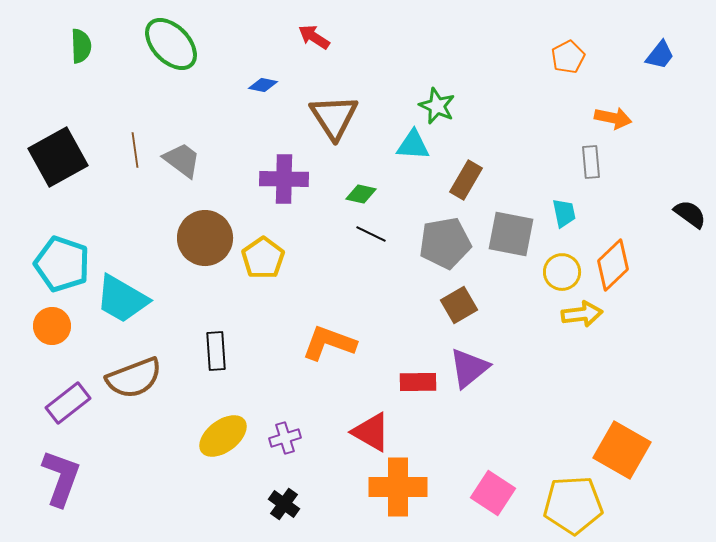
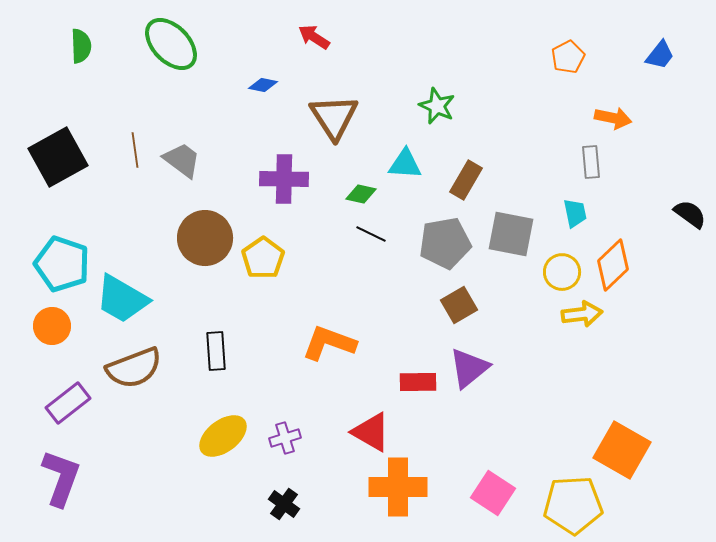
cyan triangle at (413, 145): moved 8 px left, 19 px down
cyan trapezoid at (564, 213): moved 11 px right
brown semicircle at (134, 378): moved 10 px up
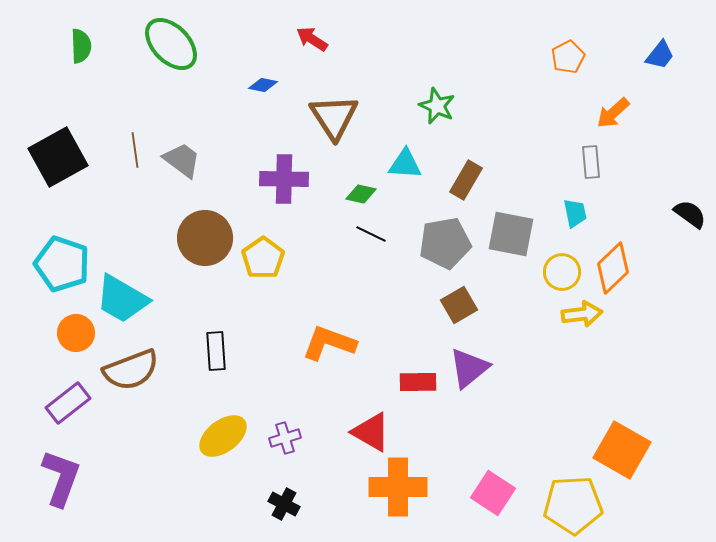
red arrow at (314, 37): moved 2 px left, 2 px down
orange arrow at (613, 118): moved 5 px up; rotated 126 degrees clockwise
orange diamond at (613, 265): moved 3 px down
orange circle at (52, 326): moved 24 px right, 7 px down
brown semicircle at (134, 368): moved 3 px left, 2 px down
black cross at (284, 504): rotated 8 degrees counterclockwise
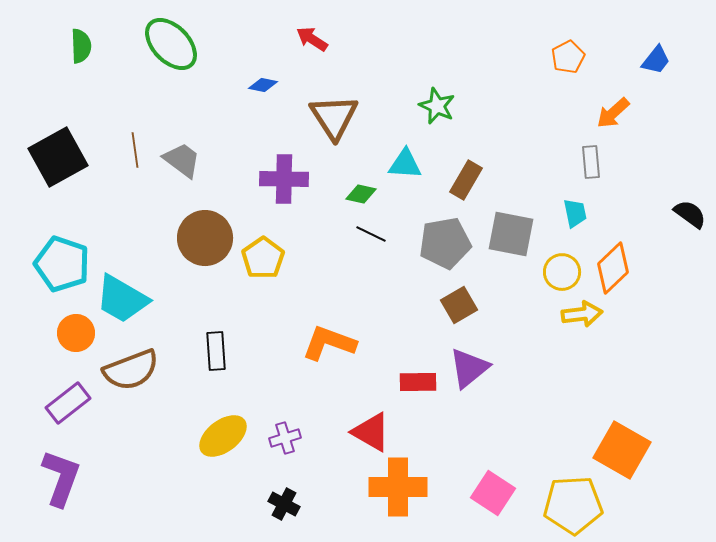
blue trapezoid at (660, 55): moved 4 px left, 5 px down
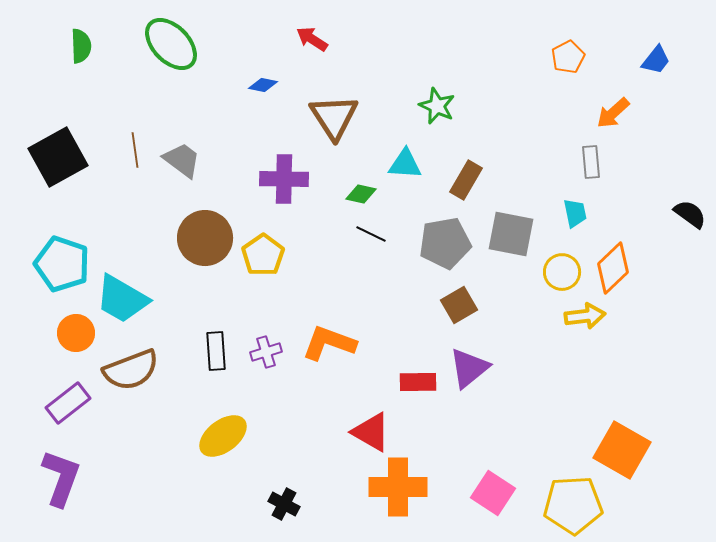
yellow pentagon at (263, 258): moved 3 px up
yellow arrow at (582, 314): moved 3 px right, 2 px down
purple cross at (285, 438): moved 19 px left, 86 px up
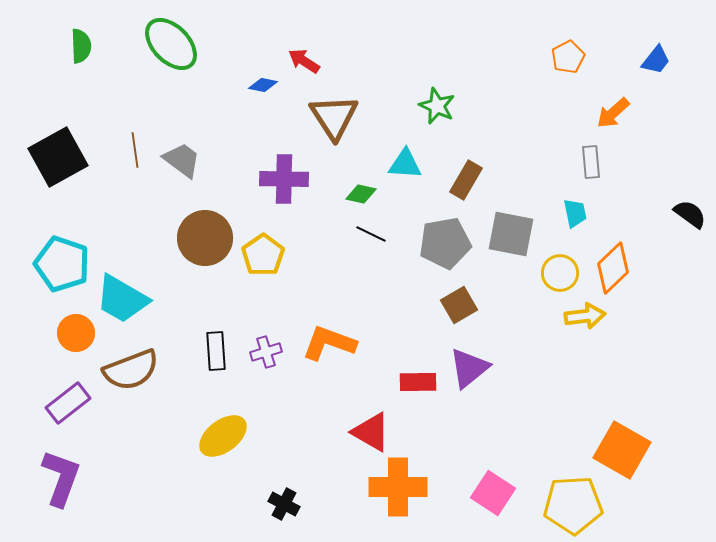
red arrow at (312, 39): moved 8 px left, 22 px down
yellow circle at (562, 272): moved 2 px left, 1 px down
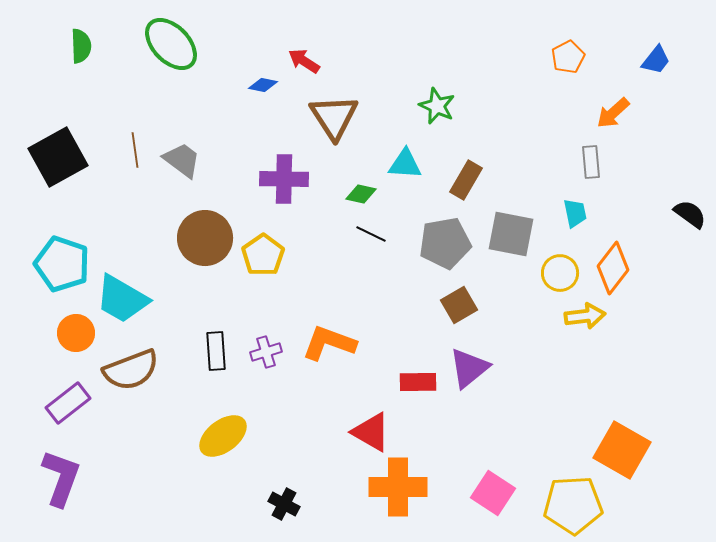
orange diamond at (613, 268): rotated 9 degrees counterclockwise
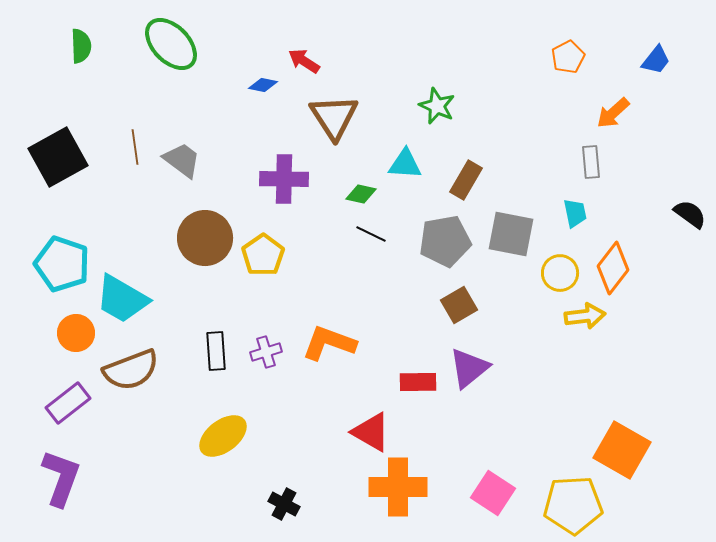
brown line at (135, 150): moved 3 px up
gray pentagon at (445, 243): moved 2 px up
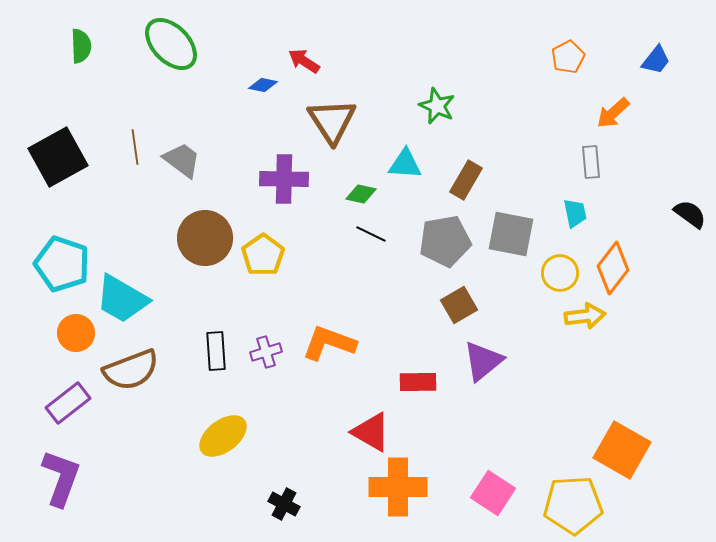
brown triangle at (334, 117): moved 2 px left, 4 px down
purple triangle at (469, 368): moved 14 px right, 7 px up
